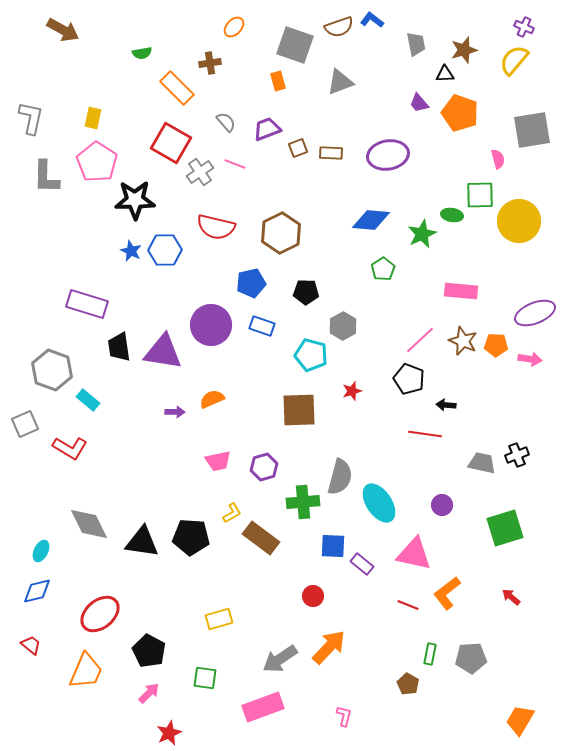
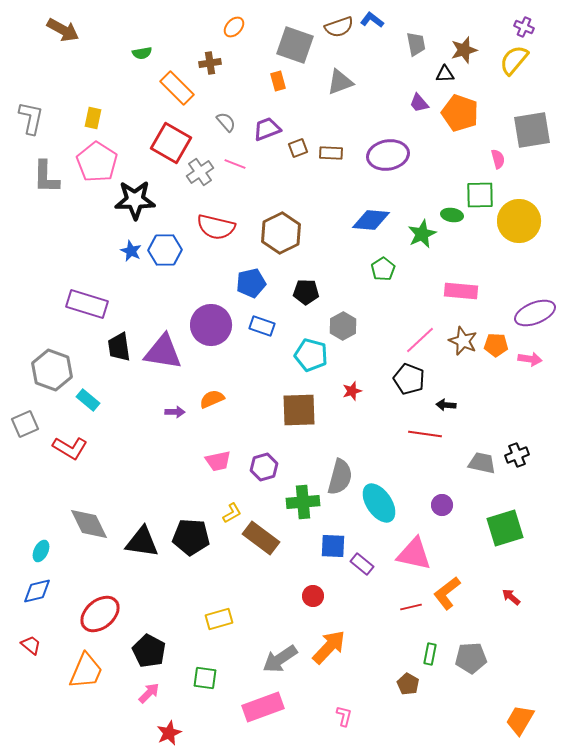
red line at (408, 605): moved 3 px right, 2 px down; rotated 35 degrees counterclockwise
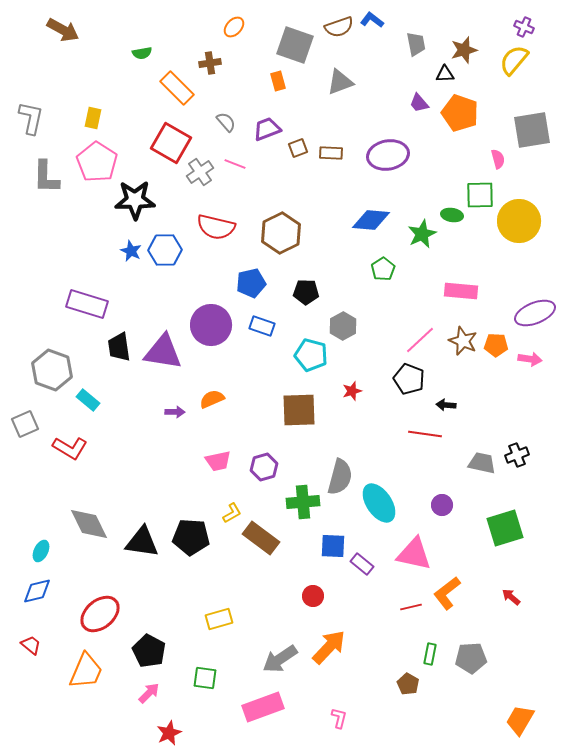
pink L-shape at (344, 716): moved 5 px left, 2 px down
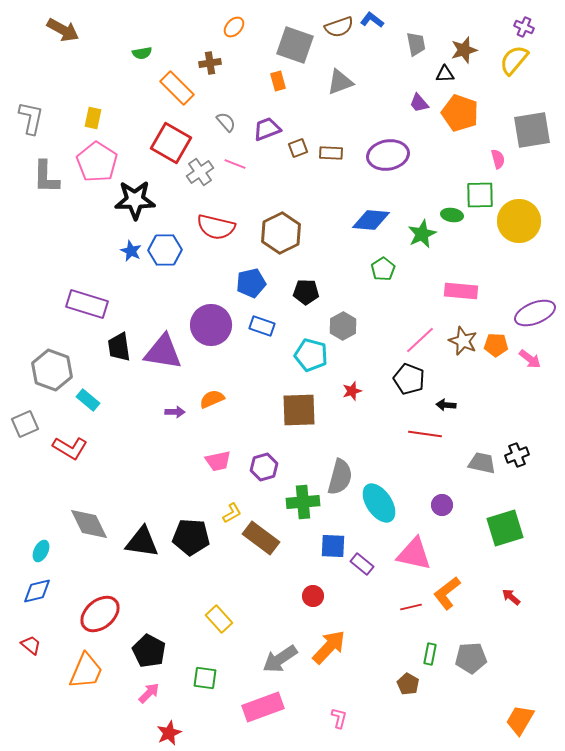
pink arrow at (530, 359): rotated 30 degrees clockwise
yellow rectangle at (219, 619): rotated 64 degrees clockwise
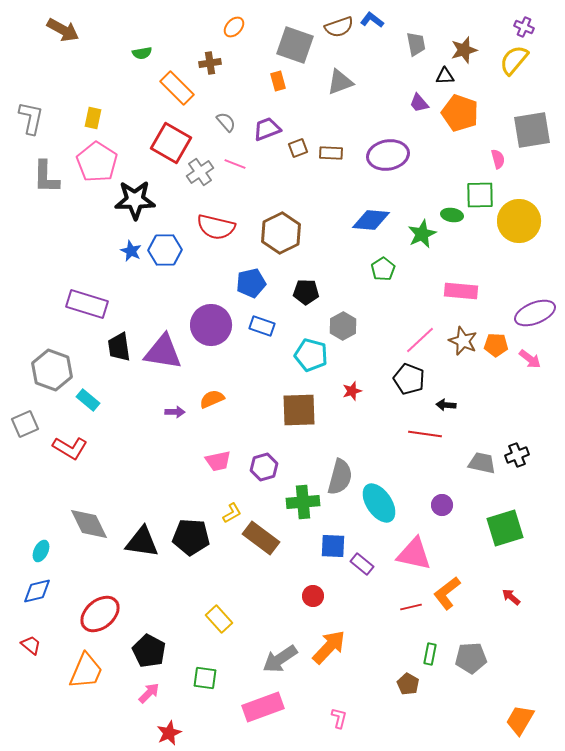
black triangle at (445, 74): moved 2 px down
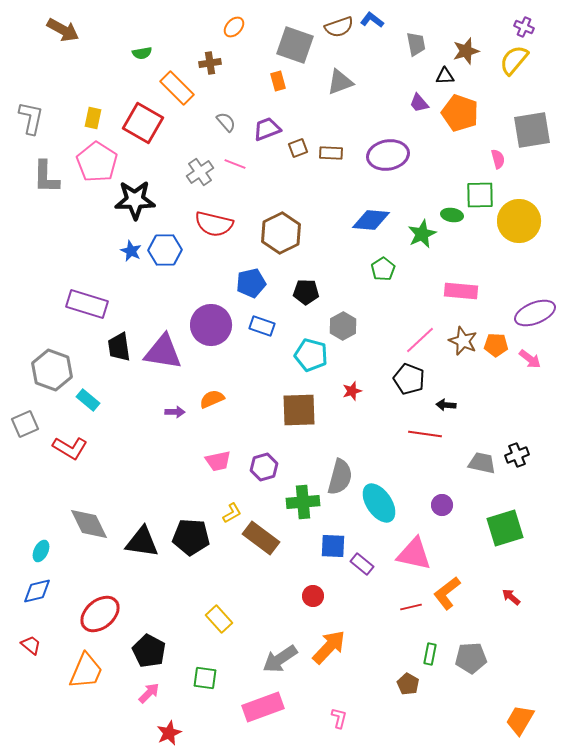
brown star at (464, 50): moved 2 px right, 1 px down
red square at (171, 143): moved 28 px left, 20 px up
red semicircle at (216, 227): moved 2 px left, 3 px up
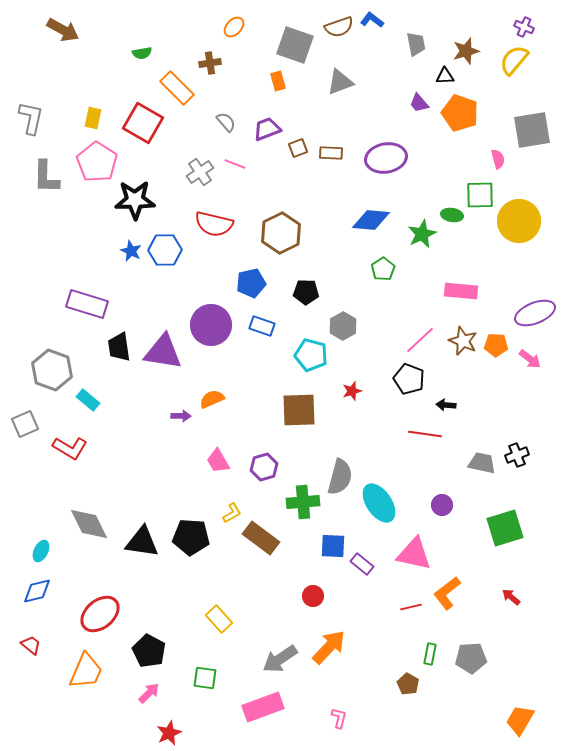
purple ellipse at (388, 155): moved 2 px left, 3 px down
purple arrow at (175, 412): moved 6 px right, 4 px down
pink trapezoid at (218, 461): rotated 72 degrees clockwise
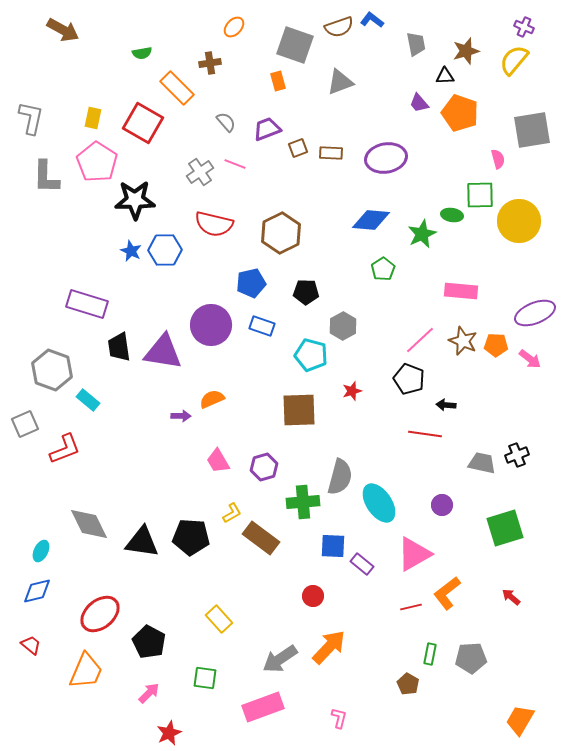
red L-shape at (70, 448): moved 5 px left, 1 px down; rotated 52 degrees counterclockwise
pink triangle at (414, 554): rotated 42 degrees counterclockwise
black pentagon at (149, 651): moved 9 px up
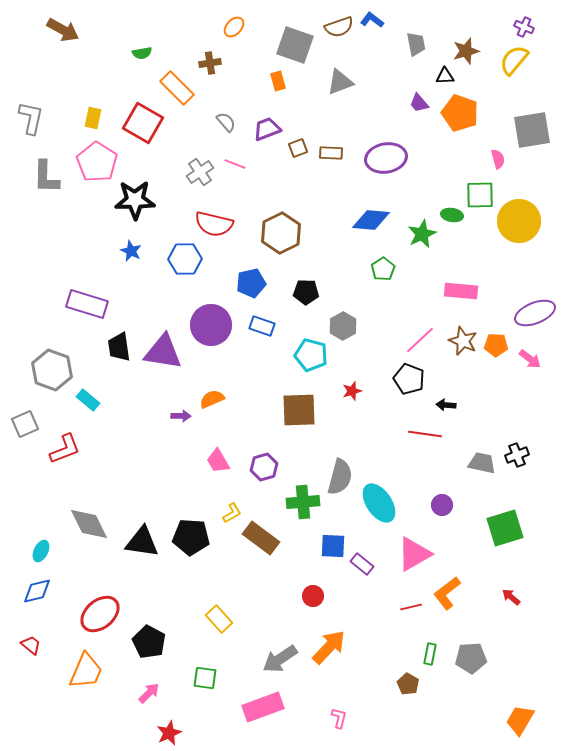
blue hexagon at (165, 250): moved 20 px right, 9 px down
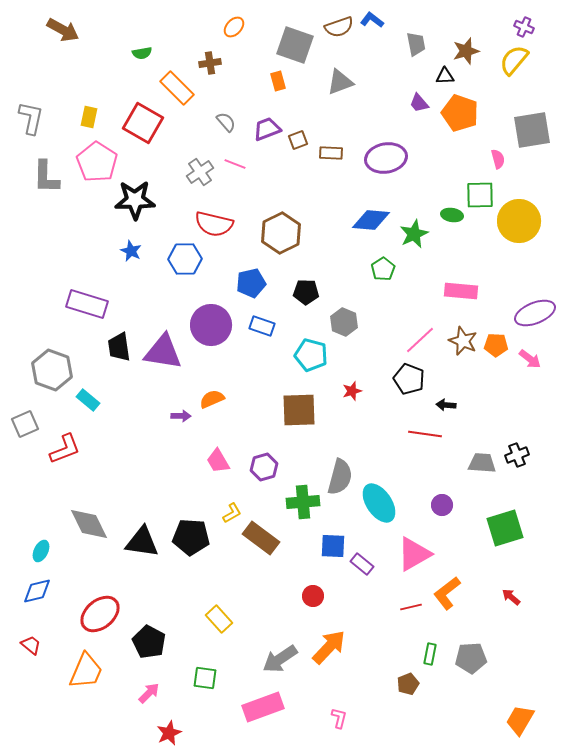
yellow rectangle at (93, 118): moved 4 px left, 1 px up
brown square at (298, 148): moved 8 px up
green star at (422, 234): moved 8 px left
gray hexagon at (343, 326): moved 1 px right, 4 px up; rotated 8 degrees counterclockwise
gray trapezoid at (482, 463): rotated 8 degrees counterclockwise
brown pentagon at (408, 684): rotated 20 degrees clockwise
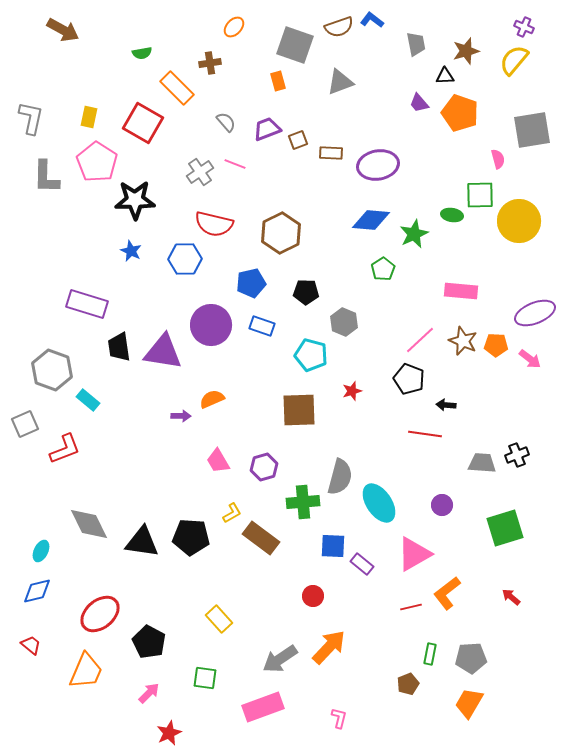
purple ellipse at (386, 158): moved 8 px left, 7 px down
orange trapezoid at (520, 720): moved 51 px left, 17 px up
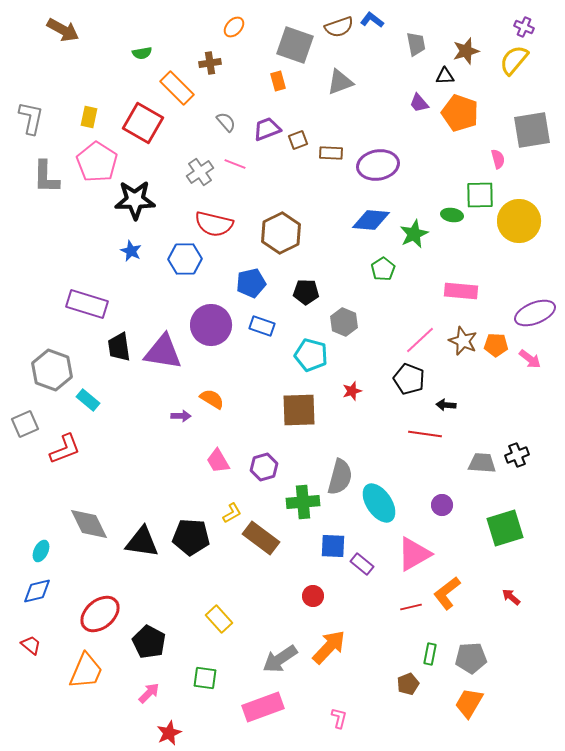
orange semicircle at (212, 399): rotated 55 degrees clockwise
